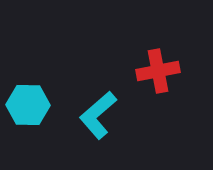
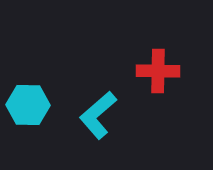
red cross: rotated 12 degrees clockwise
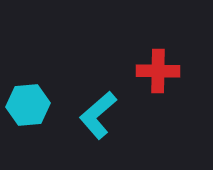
cyan hexagon: rotated 6 degrees counterclockwise
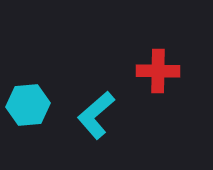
cyan L-shape: moved 2 px left
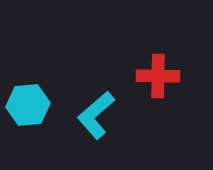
red cross: moved 5 px down
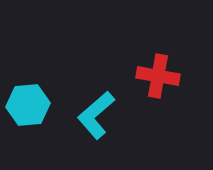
red cross: rotated 9 degrees clockwise
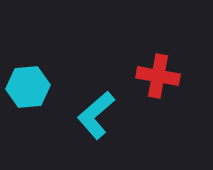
cyan hexagon: moved 18 px up
